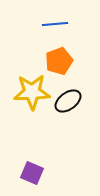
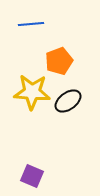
blue line: moved 24 px left
yellow star: rotated 6 degrees clockwise
purple square: moved 3 px down
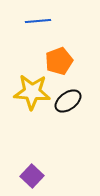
blue line: moved 7 px right, 3 px up
purple square: rotated 20 degrees clockwise
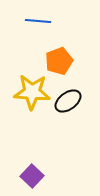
blue line: rotated 10 degrees clockwise
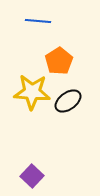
orange pentagon: rotated 12 degrees counterclockwise
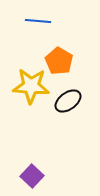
orange pentagon: rotated 8 degrees counterclockwise
yellow star: moved 1 px left, 6 px up
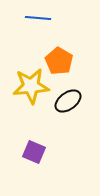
blue line: moved 3 px up
yellow star: rotated 9 degrees counterclockwise
purple square: moved 2 px right, 24 px up; rotated 20 degrees counterclockwise
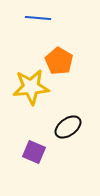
yellow star: moved 1 px down
black ellipse: moved 26 px down
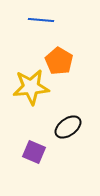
blue line: moved 3 px right, 2 px down
